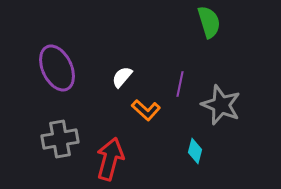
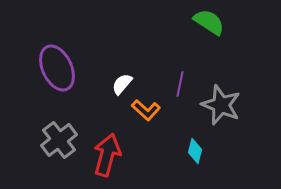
green semicircle: rotated 40 degrees counterclockwise
white semicircle: moved 7 px down
gray cross: moved 1 px left, 1 px down; rotated 27 degrees counterclockwise
red arrow: moved 3 px left, 4 px up
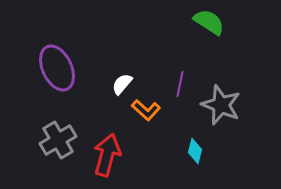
gray cross: moved 1 px left; rotated 6 degrees clockwise
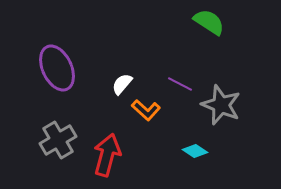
purple line: rotated 75 degrees counterclockwise
cyan diamond: rotated 70 degrees counterclockwise
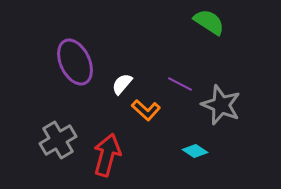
purple ellipse: moved 18 px right, 6 px up
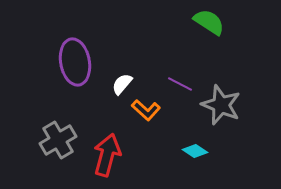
purple ellipse: rotated 15 degrees clockwise
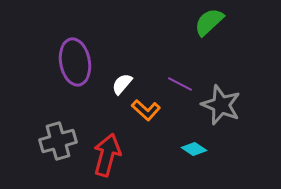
green semicircle: rotated 76 degrees counterclockwise
gray cross: moved 1 px down; rotated 15 degrees clockwise
cyan diamond: moved 1 px left, 2 px up
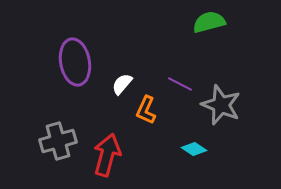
green semicircle: rotated 28 degrees clockwise
orange L-shape: rotated 72 degrees clockwise
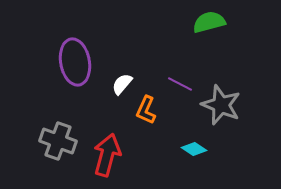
gray cross: rotated 36 degrees clockwise
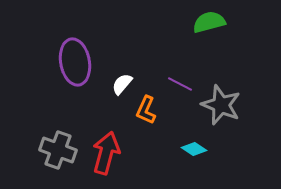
gray cross: moved 9 px down
red arrow: moved 1 px left, 2 px up
